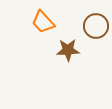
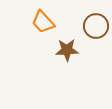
brown star: moved 1 px left
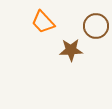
brown star: moved 4 px right
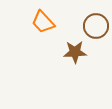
brown star: moved 4 px right, 2 px down
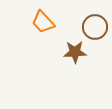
brown circle: moved 1 px left, 1 px down
